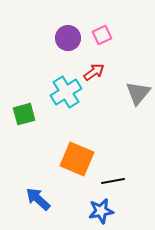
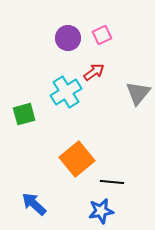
orange square: rotated 28 degrees clockwise
black line: moved 1 px left, 1 px down; rotated 15 degrees clockwise
blue arrow: moved 4 px left, 5 px down
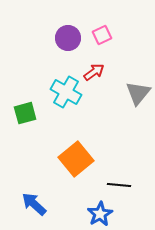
cyan cross: rotated 28 degrees counterclockwise
green square: moved 1 px right, 1 px up
orange square: moved 1 px left
black line: moved 7 px right, 3 px down
blue star: moved 1 px left, 3 px down; rotated 20 degrees counterclockwise
